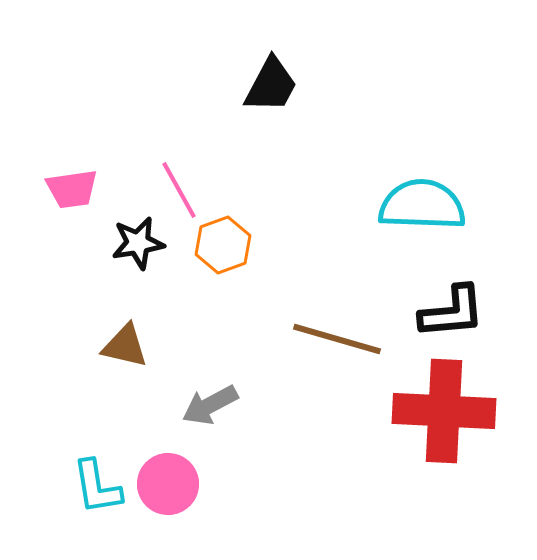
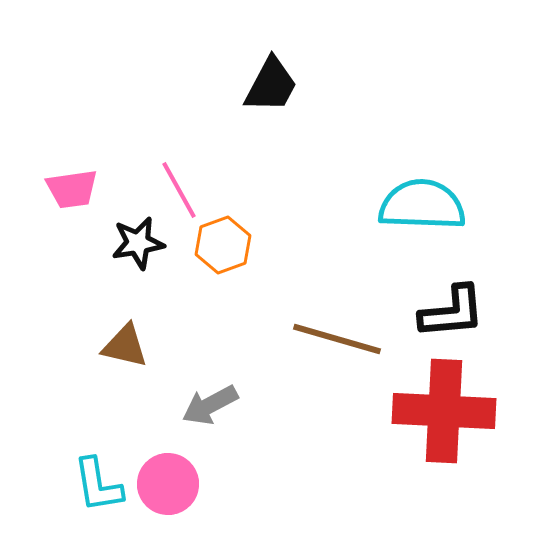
cyan L-shape: moved 1 px right, 2 px up
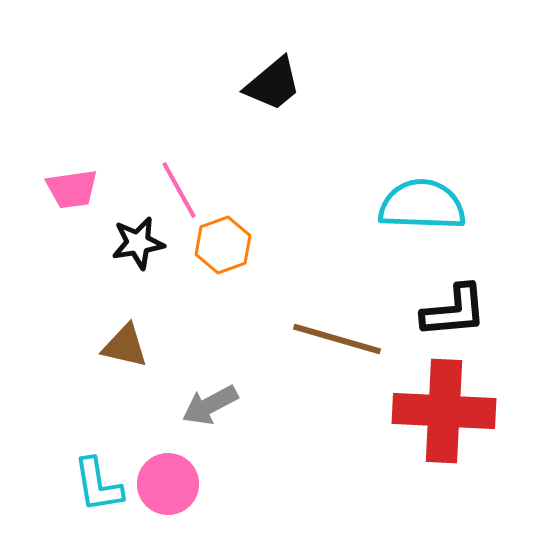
black trapezoid: moved 2 px right, 1 px up; rotated 22 degrees clockwise
black L-shape: moved 2 px right, 1 px up
